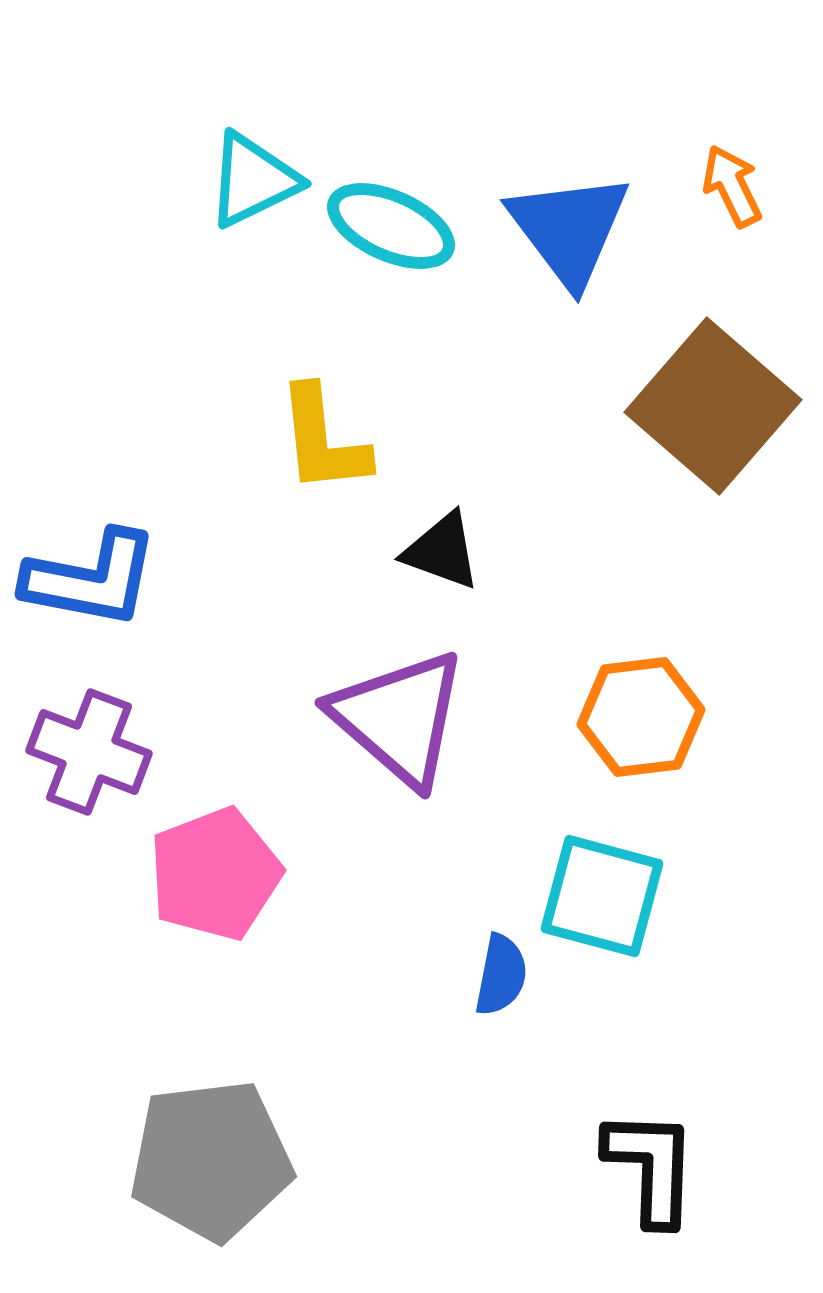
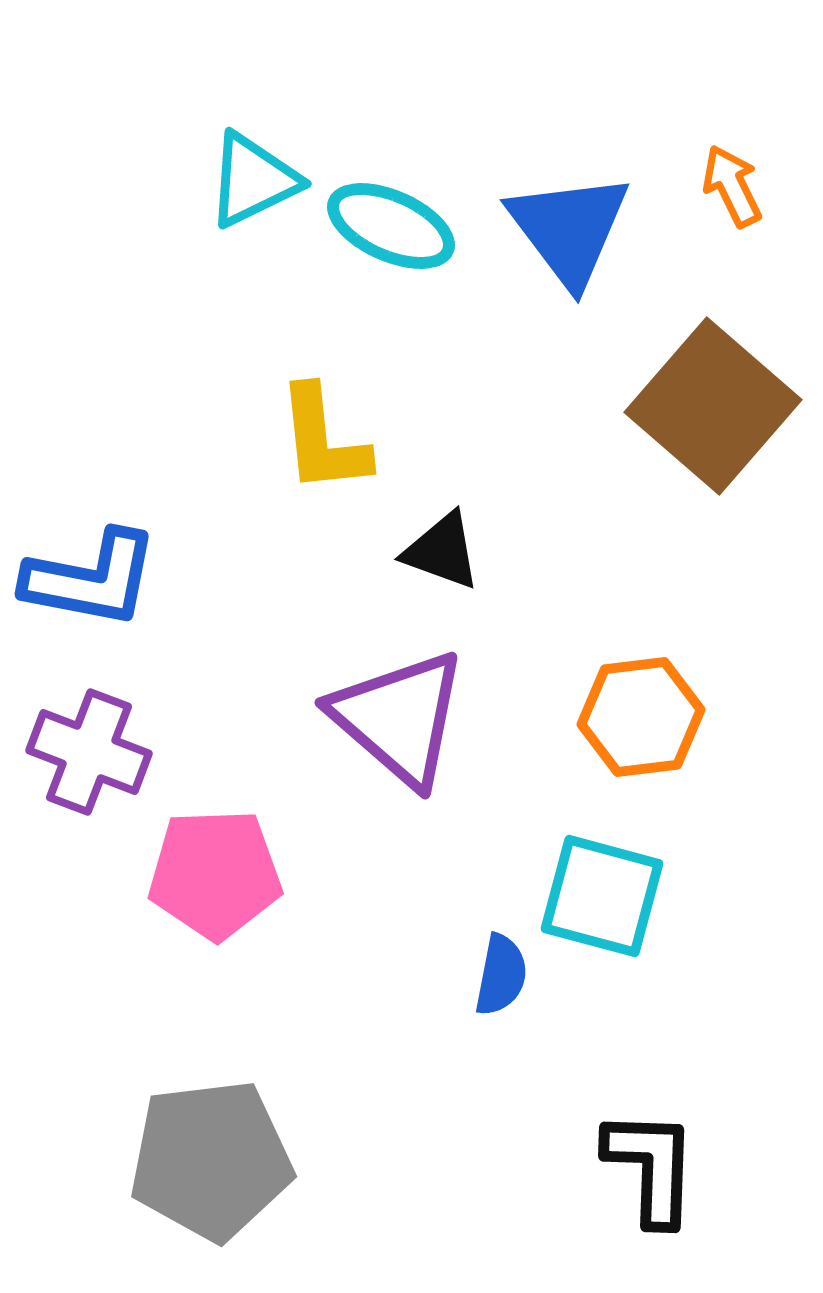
pink pentagon: rotated 19 degrees clockwise
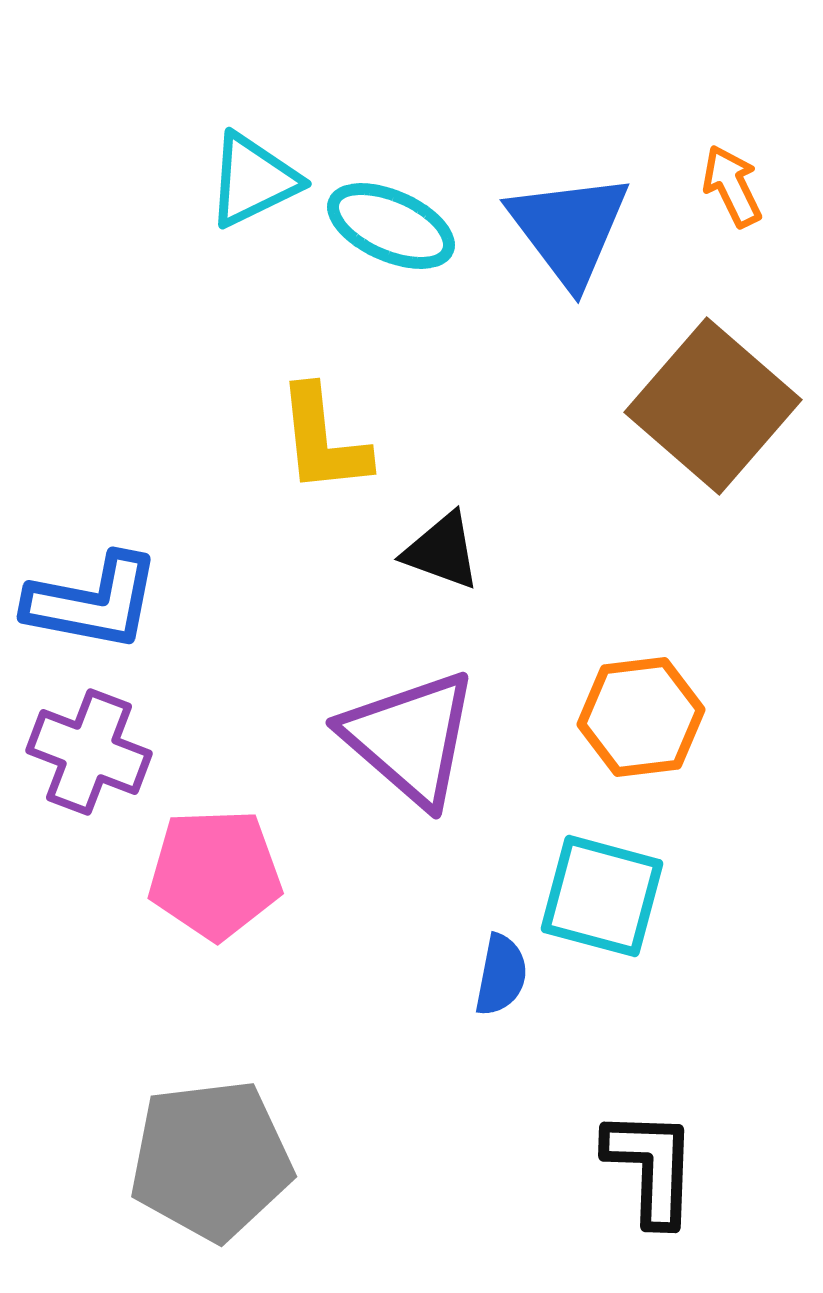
blue L-shape: moved 2 px right, 23 px down
purple triangle: moved 11 px right, 20 px down
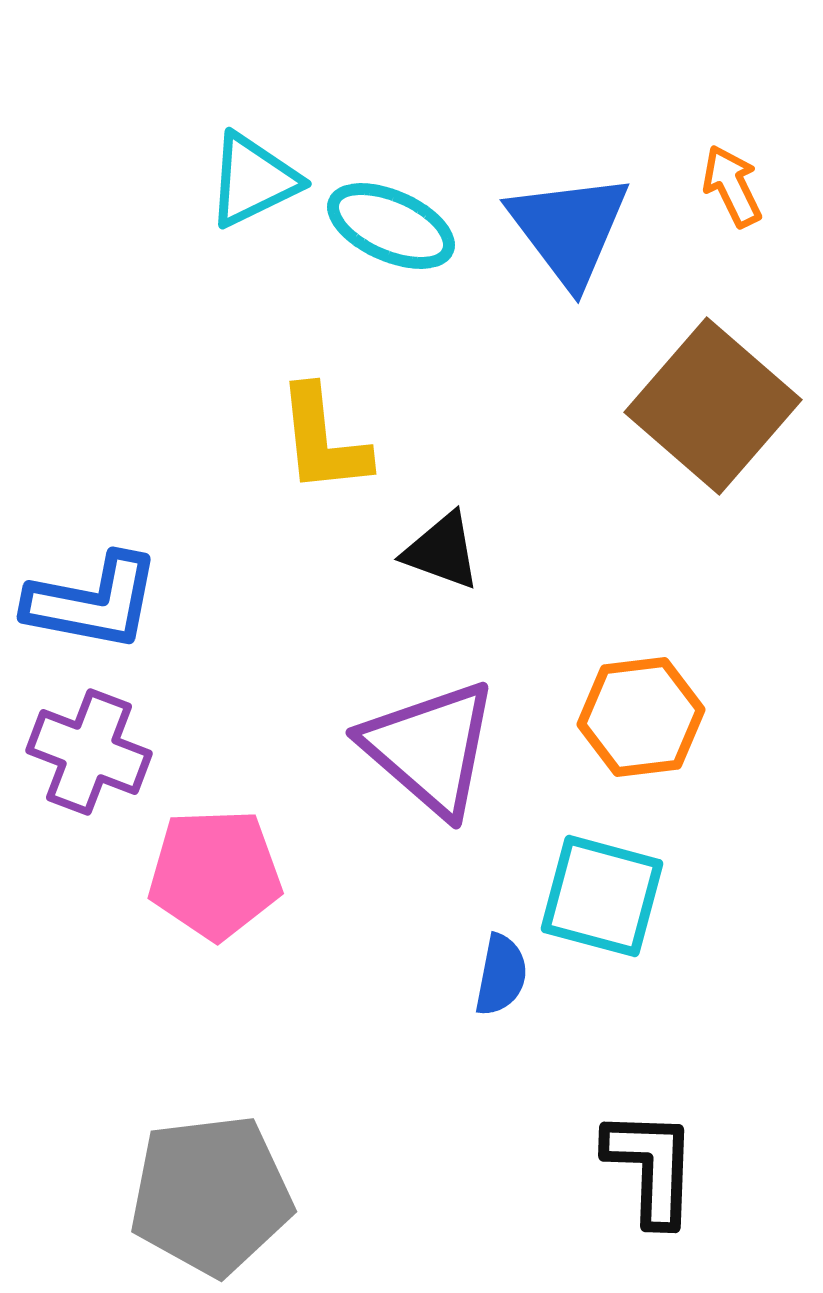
purple triangle: moved 20 px right, 10 px down
gray pentagon: moved 35 px down
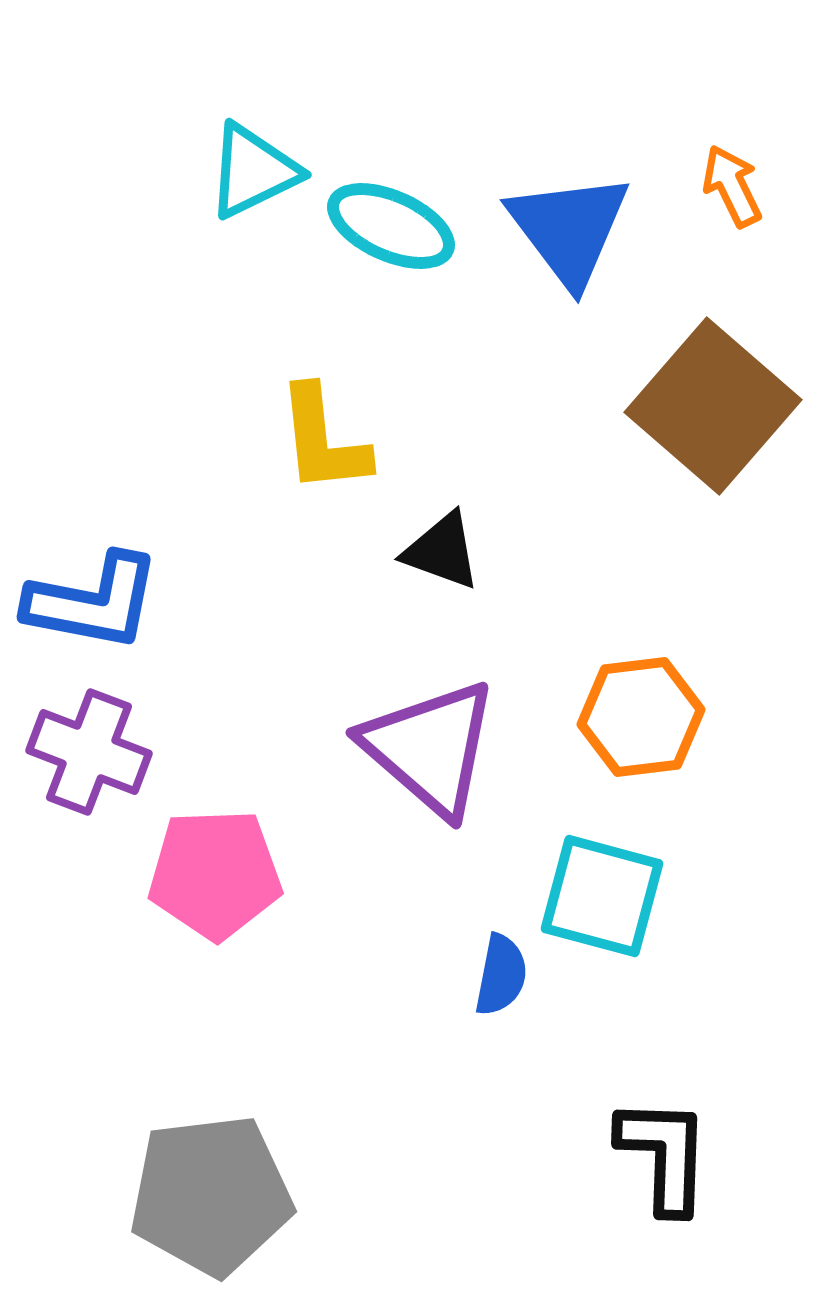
cyan triangle: moved 9 px up
black L-shape: moved 13 px right, 12 px up
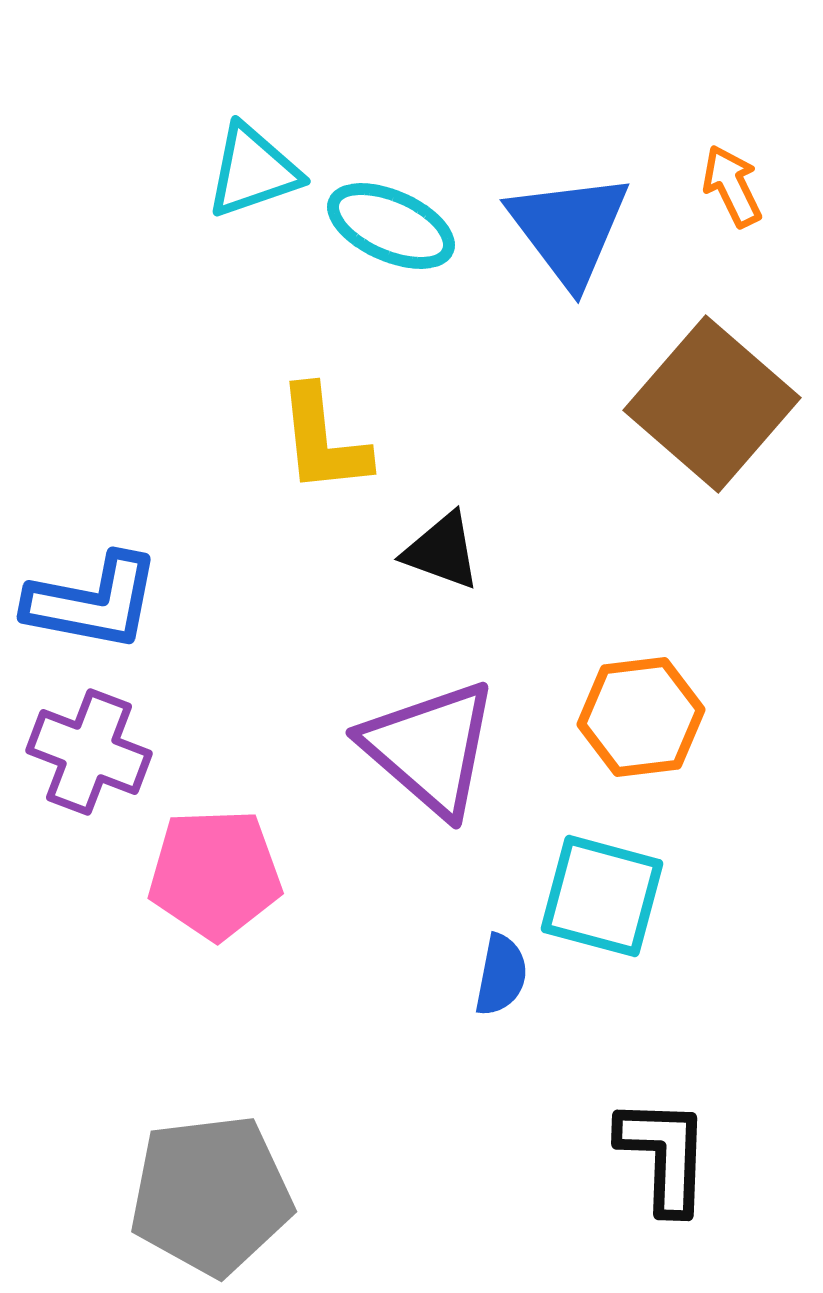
cyan triangle: rotated 7 degrees clockwise
brown square: moved 1 px left, 2 px up
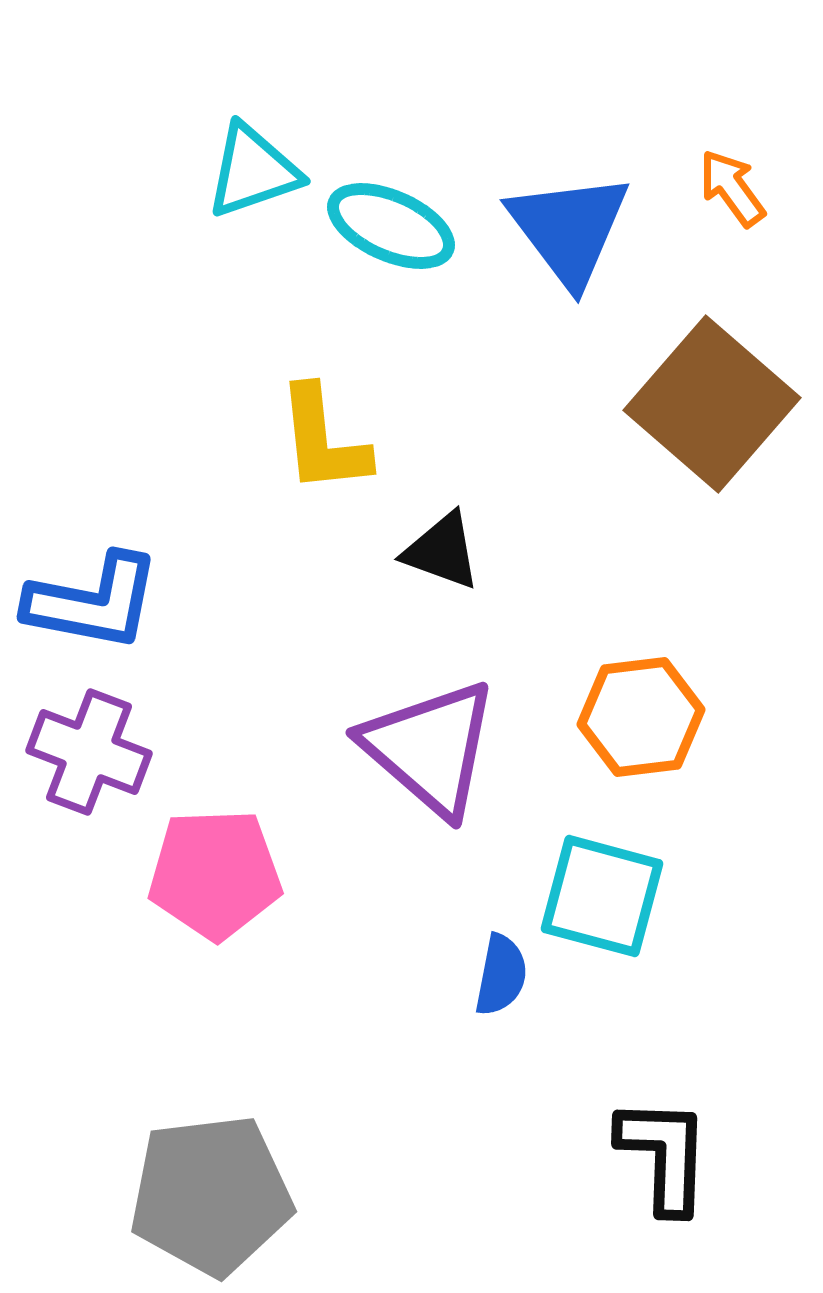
orange arrow: moved 2 px down; rotated 10 degrees counterclockwise
